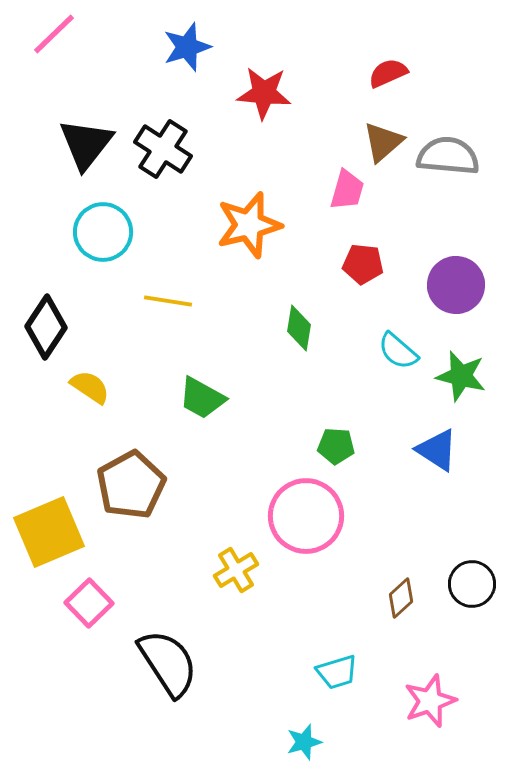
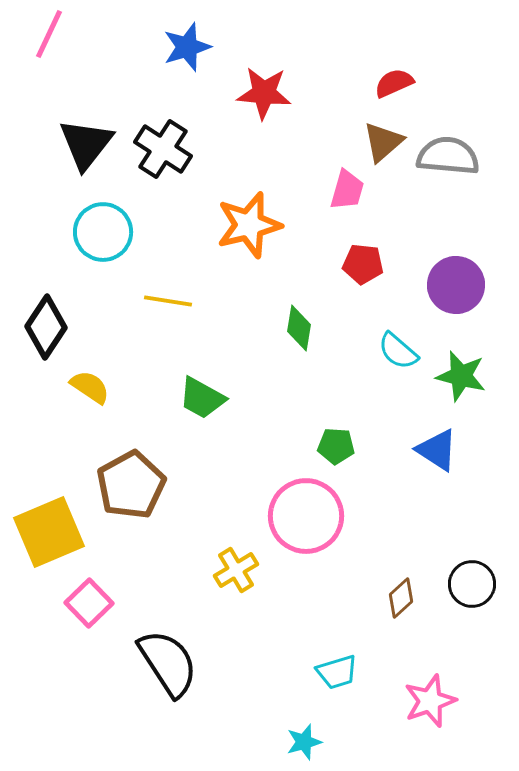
pink line: moved 5 px left; rotated 21 degrees counterclockwise
red semicircle: moved 6 px right, 10 px down
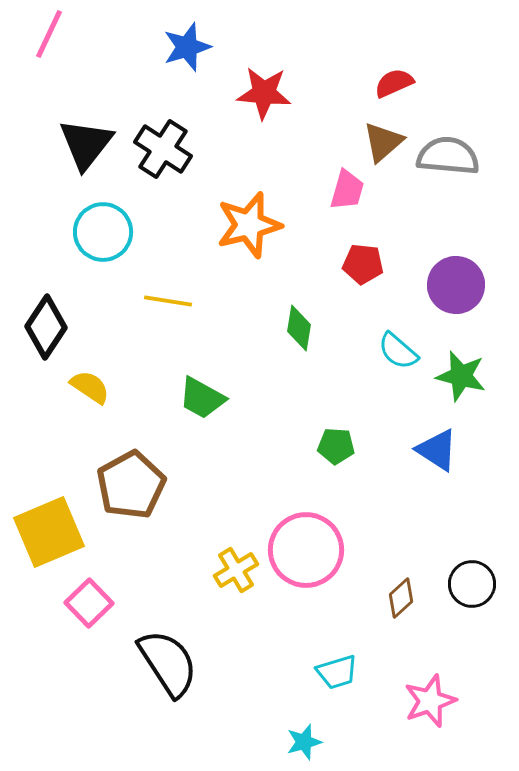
pink circle: moved 34 px down
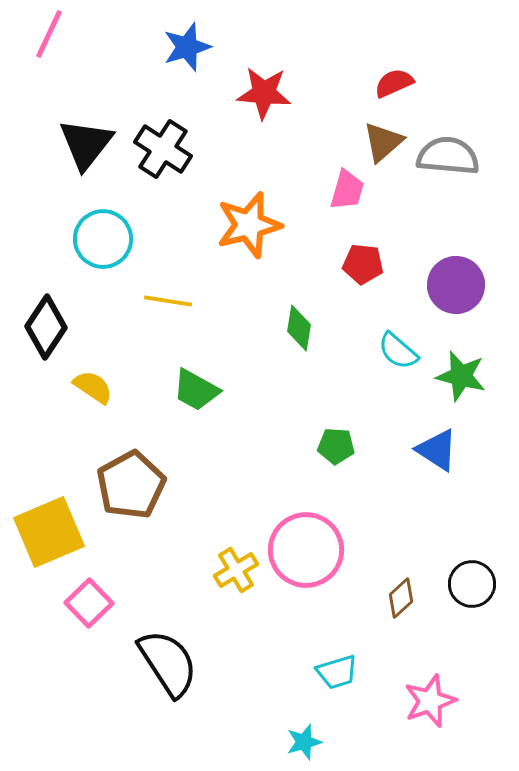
cyan circle: moved 7 px down
yellow semicircle: moved 3 px right
green trapezoid: moved 6 px left, 8 px up
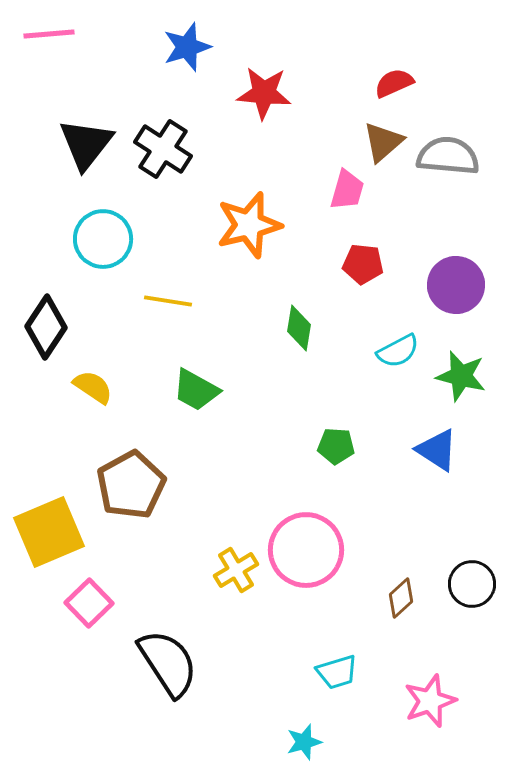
pink line: rotated 60 degrees clockwise
cyan semicircle: rotated 69 degrees counterclockwise
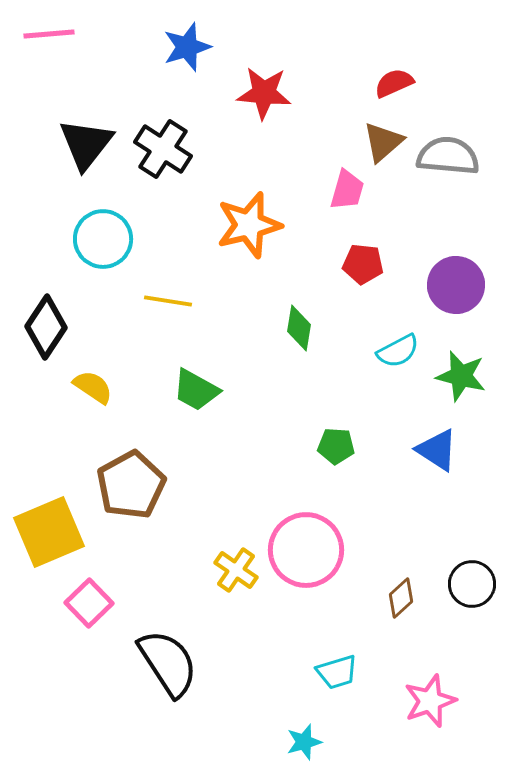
yellow cross: rotated 24 degrees counterclockwise
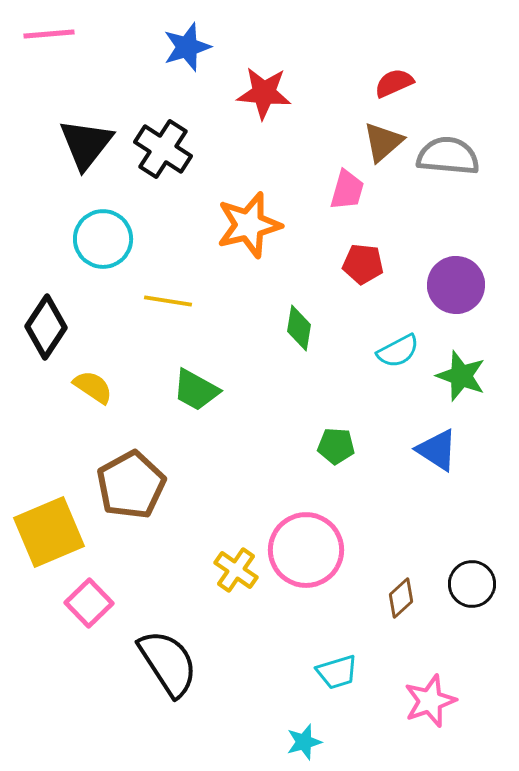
green star: rotated 6 degrees clockwise
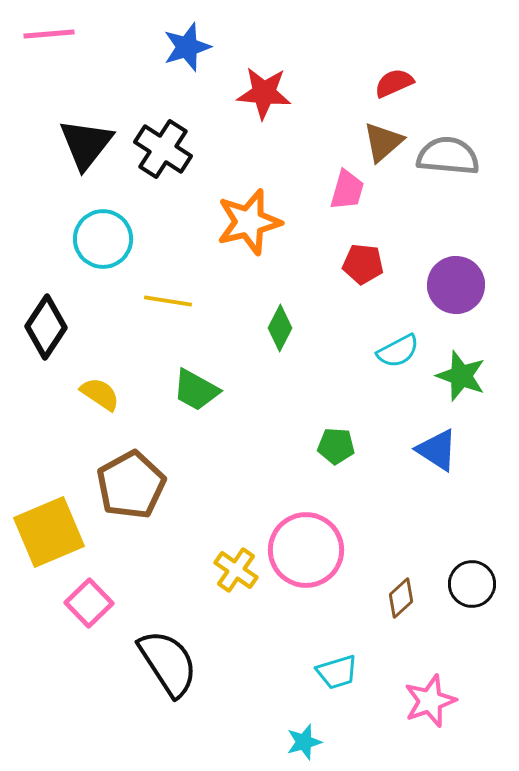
orange star: moved 3 px up
green diamond: moved 19 px left; rotated 18 degrees clockwise
yellow semicircle: moved 7 px right, 7 px down
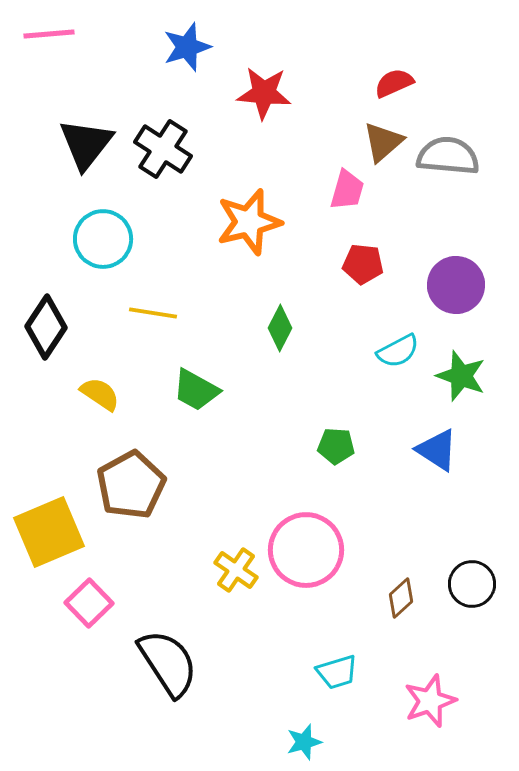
yellow line: moved 15 px left, 12 px down
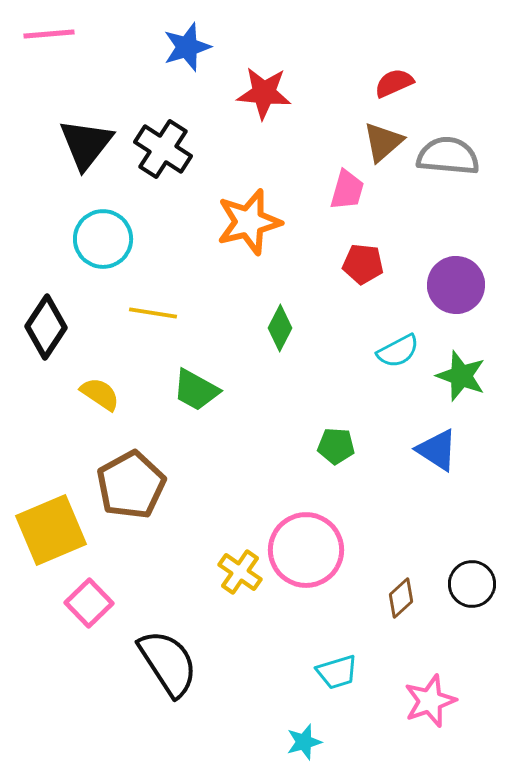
yellow square: moved 2 px right, 2 px up
yellow cross: moved 4 px right, 2 px down
